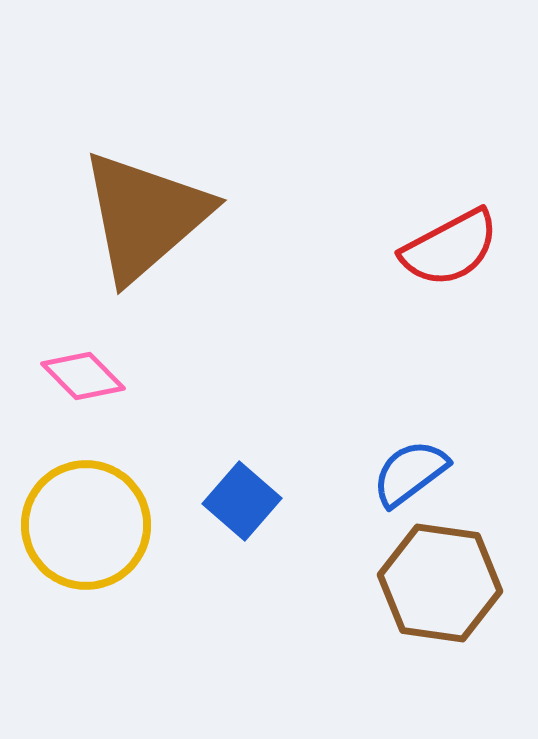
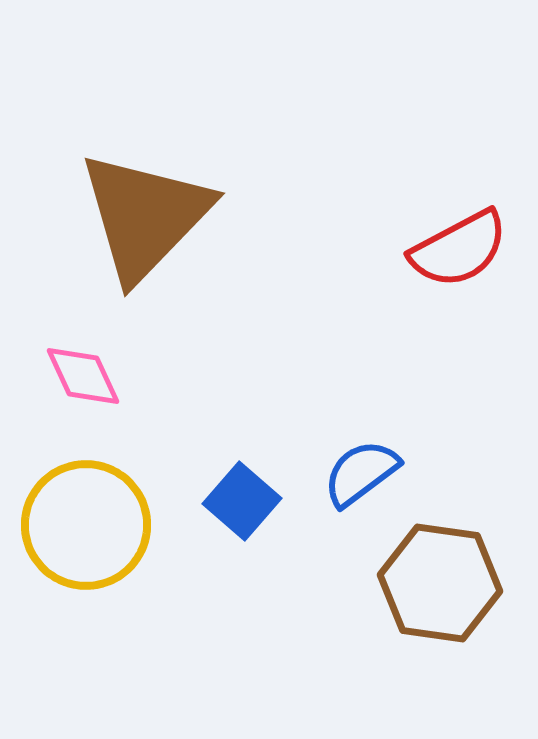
brown triangle: rotated 5 degrees counterclockwise
red semicircle: moved 9 px right, 1 px down
pink diamond: rotated 20 degrees clockwise
blue semicircle: moved 49 px left
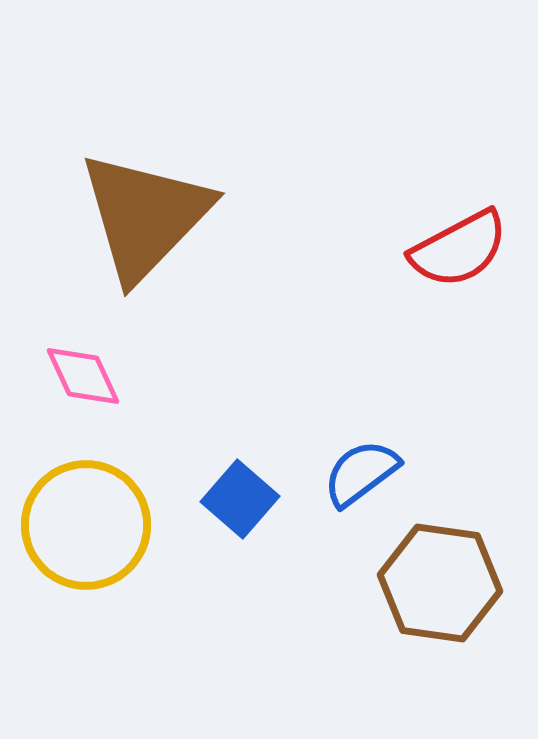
blue square: moved 2 px left, 2 px up
